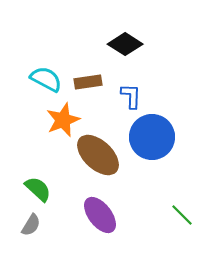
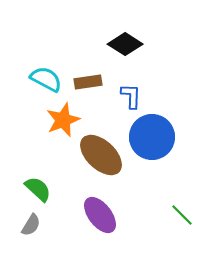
brown ellipse: moved 3 px right
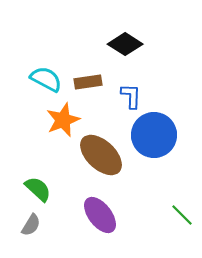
blue circle: moved 2 px right, 2 px up
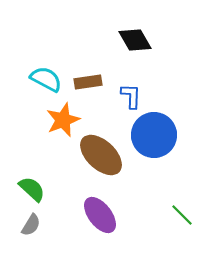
black diamond: moved 10 px right, 4 px up; rotated 28 degrees clockwise
green semicircle: moved 6 px left
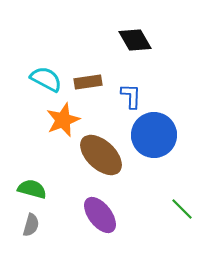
green semicircle: rotated 28 degrees counterclockwise
green line: moved 6 px up
gray semicircle: rotated 15 degrees counterclockwise
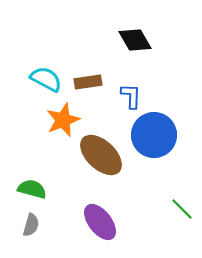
purple ellipse: moved 7 px down
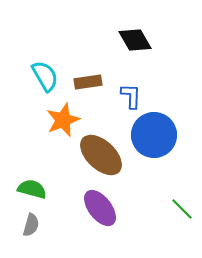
cyan semicircle: moved 1 px left, 3 px up; rotated 32 degrees clockwise
purple ellipse: moved 14 px up
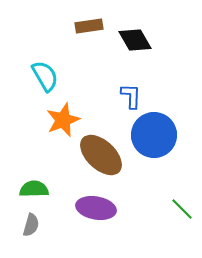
brown rectangle: moved 1 px right, 56 px up
green semicircle: moved 2 px right; rotated 16 degrees counterclockwise
purple ellipse: moved 4 px left; rotated 42 degrees counterclockwise
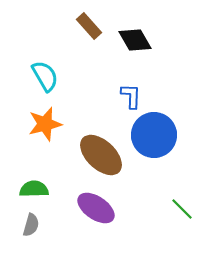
brown rectangle: rotated 56 degrees clockwise
orange star: moved 18 px left, 4 px down; rotated 8 degrees clockwise
purple ellipse: rotated 24 degrees clockwise
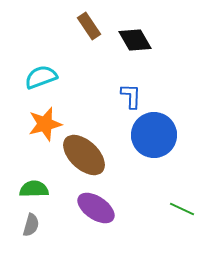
brown rectangle: rotated 8 degrees clockwise
cyan semicircle: moved 4 px left, 1 px down; rotated 80 degrees counterclockwise
brown ellipse: moved 17 px left
green line: rotated 20 degrees counterclockwise
